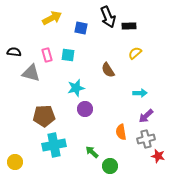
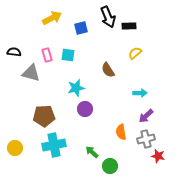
blue square: rotated 24 degrees counterclockwise
yellow circle: moved 14 px up
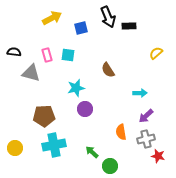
yellow semicircle: moved 21 px right
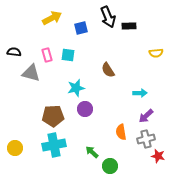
yellow semicircle: rotated 144 degrees counterclockwise
brown pentagon: moved 9 px right
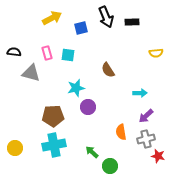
black arrow: moved 2 px left
black rectangle: moved 3 px right, 4 px up
pink rectangle: moved 2 px up
purple circle: moved 3 px right, 2 px up
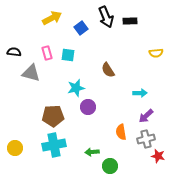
black rectangle: moved 2 px left, 1 px up
blue square: rotated 24 degrees counterclockwise
green arrow: rotated 48 degrees counterclockwise
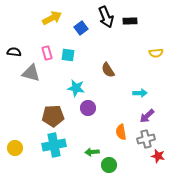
cyan star: rotated 24 degrees clockwise
purple circle: moved 1 px down
purple arrow: moved 1 px right
green circle: moved 1 px left, 1 px up
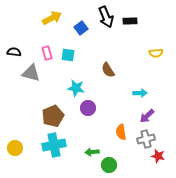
brown pentagon: rotated 20 degrees counterclockwise
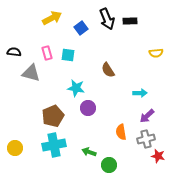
black arrow: moved 1 px right, 2 px down
green arrow: moved 3 px left; rotated 24 degrees clockwise
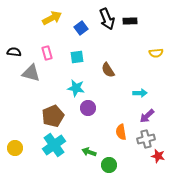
cyan square: moved 9 px right, 2 px down; rotated 16 degrees counterclockwise
cyan cross: rotated 25 degrees counterclockwise
